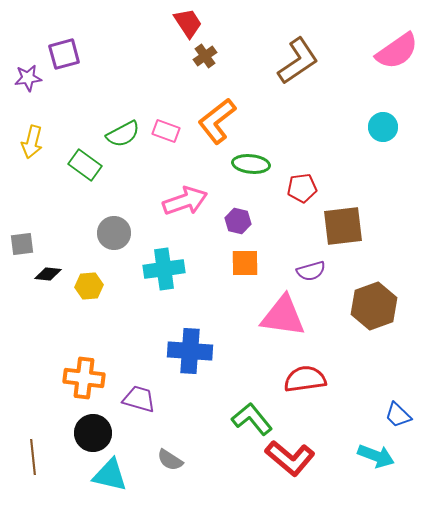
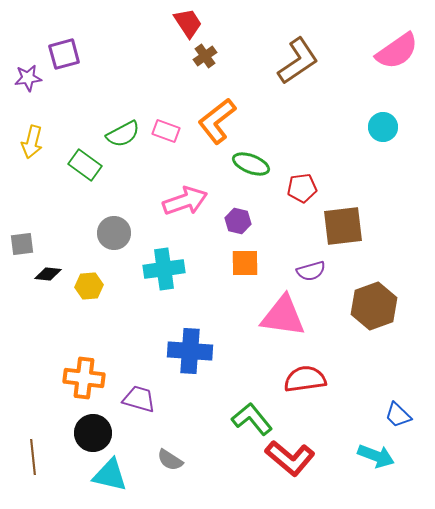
green ellipse: rotated 15 degrees clockwise
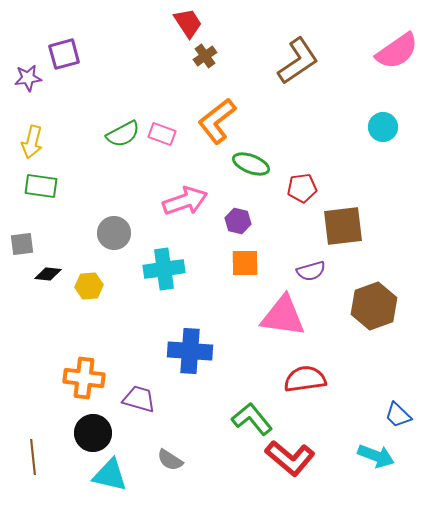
pink rectangle: moved 4 px left, 3 px down
green rectangle: moved 44 px left, 21 px down; rotated 28 degrees counterclockwise
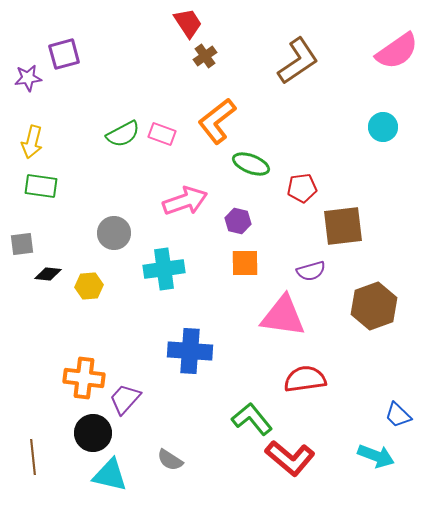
purple trapezoid: moved 14 px left; rotated 64 degrees counterclockwise
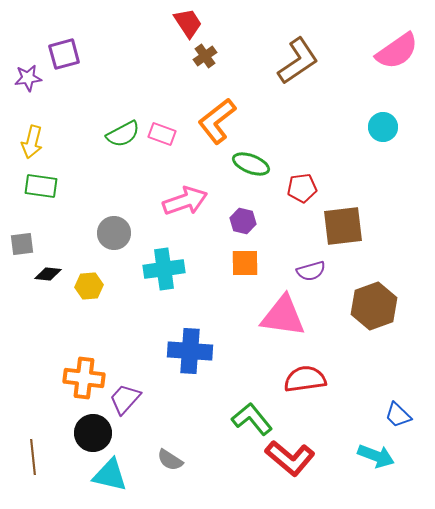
purple hexagon: moved 5 px right
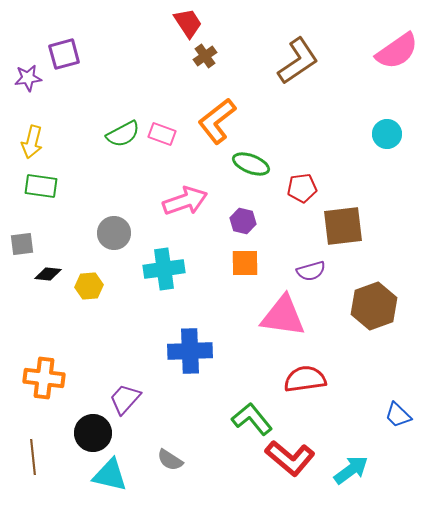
cyan circle: moved 4 px right, 7 px down
blue cross: rotated 6 degrees counterclockwise
orange cross: moved 40 px left
cyan arrow: moved 25 px left, 14 px down; rotated 57 degrees counterclockwise
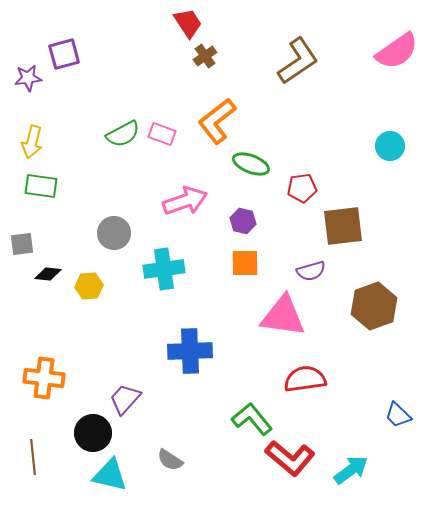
cyan circle: moved 3 px right, 12 px down
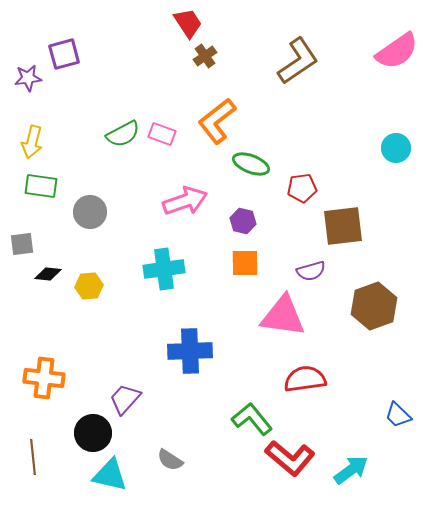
cyan circle: moved 6 px right, 2 px down
gray circle: moved 24 px left, 21 px up
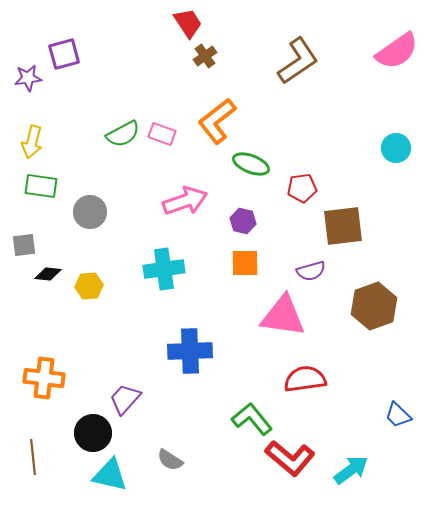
gray square: moved 2 px right, 1 px down
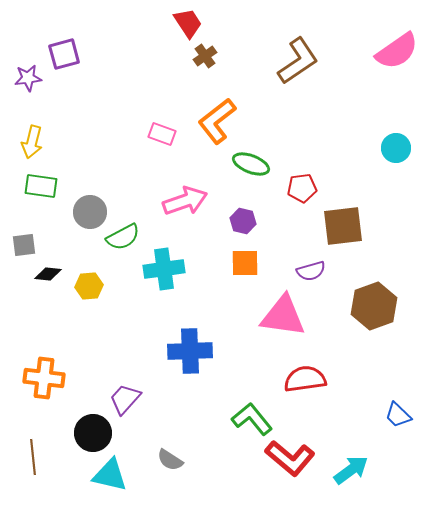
green semicircle: moved 103 px down
